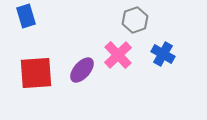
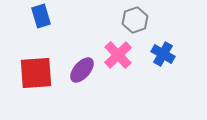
blue rectangle: moved 15 px right
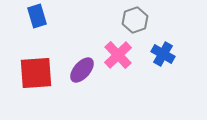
blue rectangle: moved 4 px left
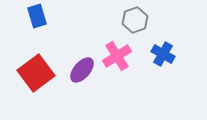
pink cross: moved 1 px left, 1 px down; rotated 12 degrees clockwise
red square: rotated 33 degrees counterclockwise
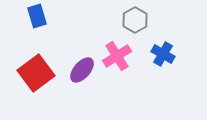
gray hexagon: rotated 10 degrees counterclockwise
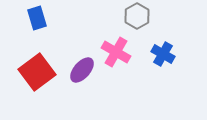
blue rectangle: moved 2 px down
gray hexagon: moved 2 px right, 4 px up
pink cross: moved 1 px left, 4 px up; rotated 28 degrees counterclockwise
red square: moved 1 px right, 1 px up
